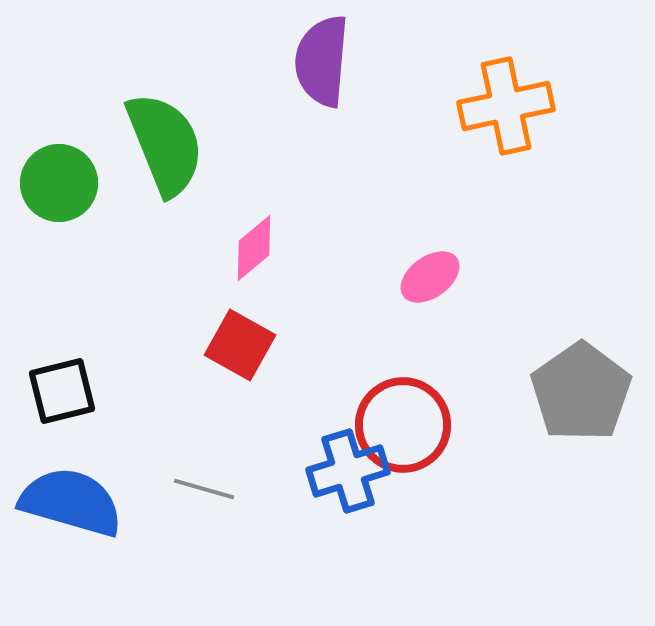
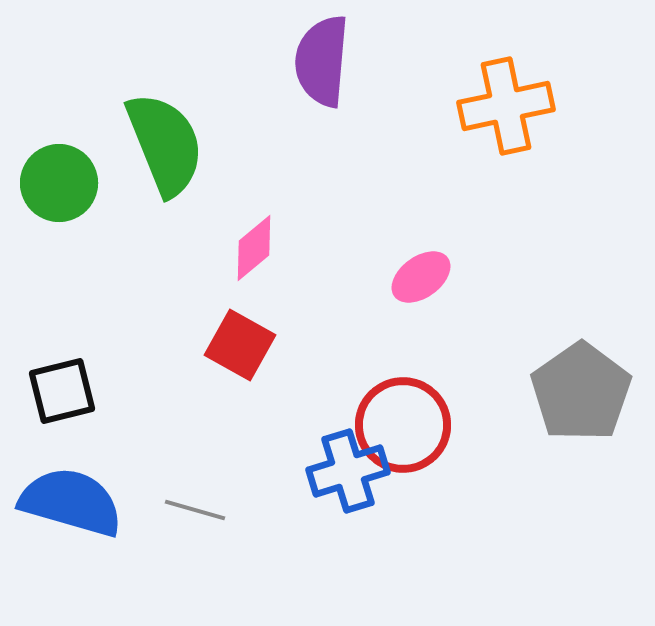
pink ellipse: moved 9 px left
gray line: moved 9 px left, 21 px down
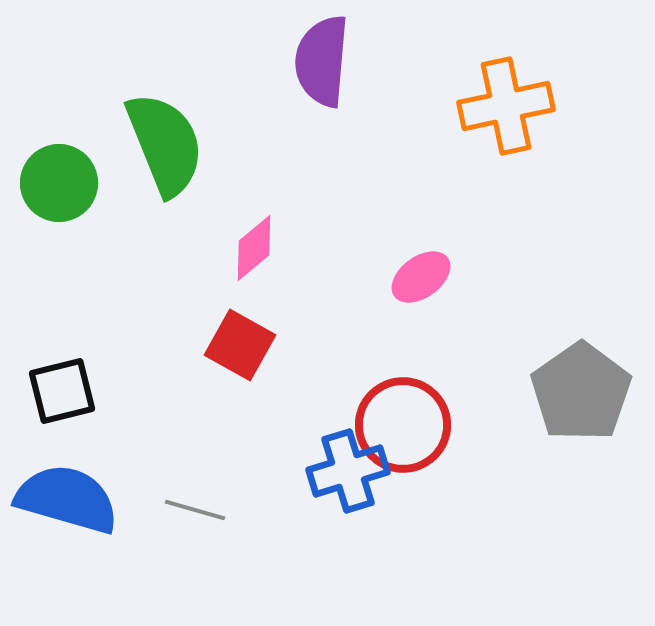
blue semicircle: moved 4 px left, 3 px up
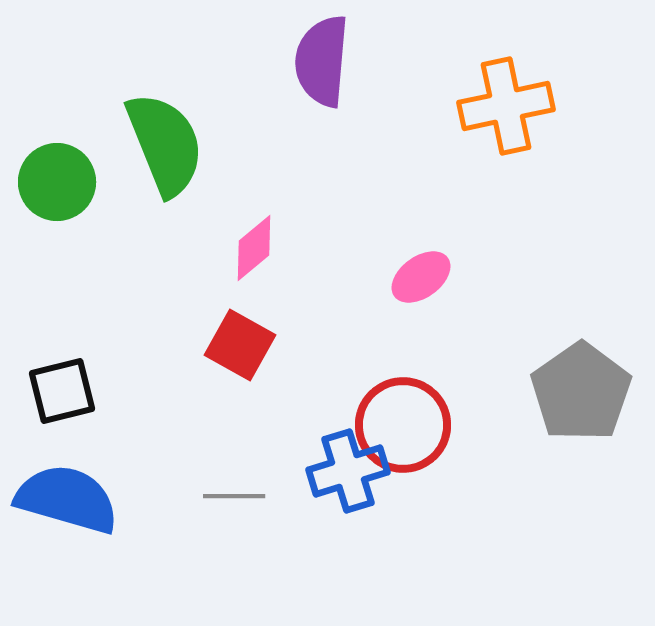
green circle: moved 2 px left, 1 px up
gray line: moved 39 px right, 14 px up; rotated 16 degrees counterclockwise
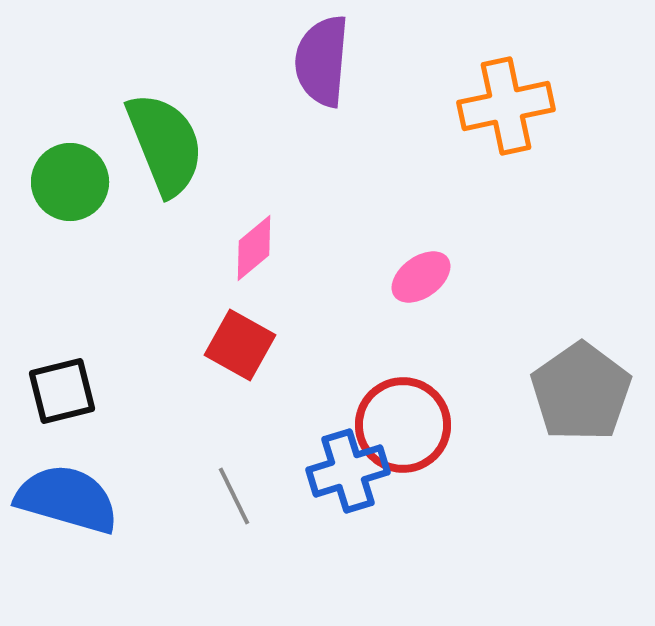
green circle: moved 13 px right
gray line: rotated 64 degrees clockwise
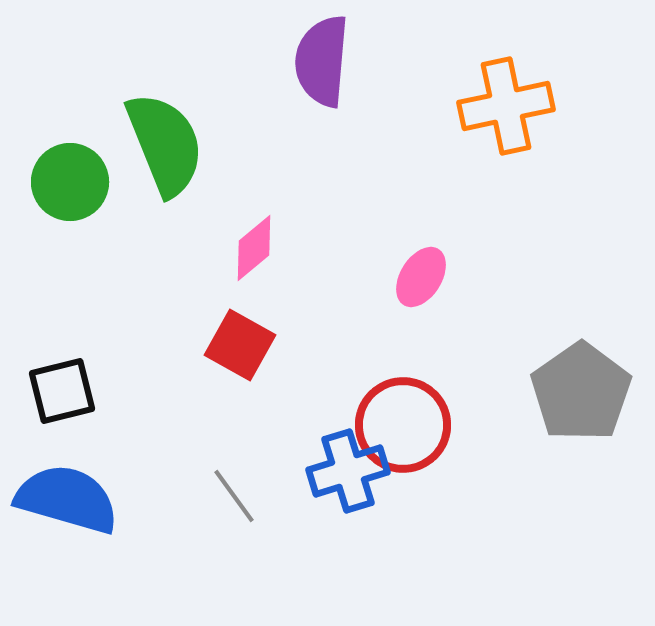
pink ellipse: rotated 22 degrees counterclockwise
gray line: rotated 10 degrees counterclockwise
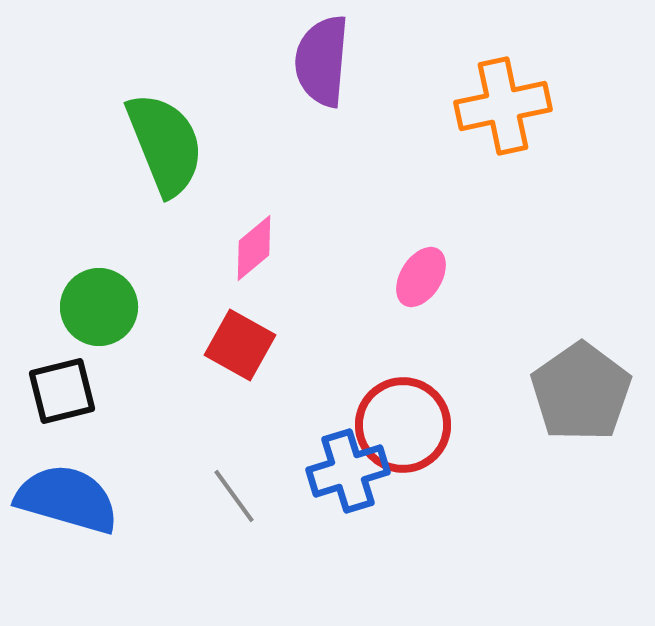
orange cross: moved 3 px left
green circle: moved 29 px right, 125 px down
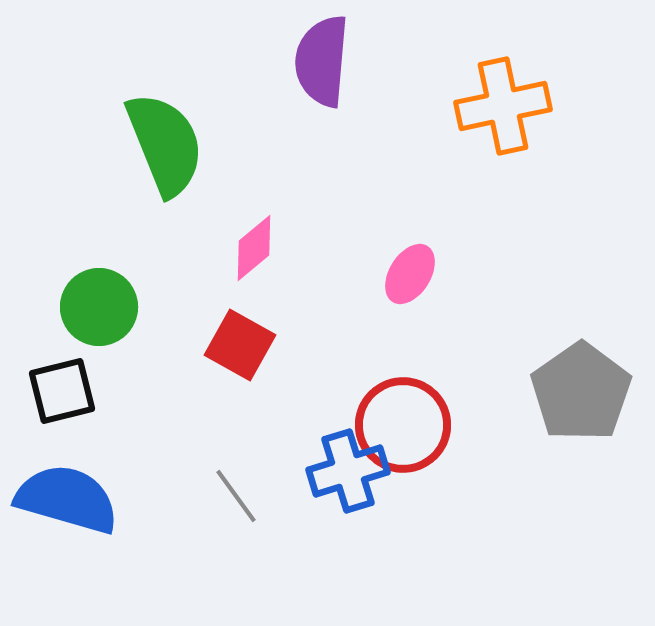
pink ellipse: moved 11 px left, 3 px up
gray line: moved 2 px right
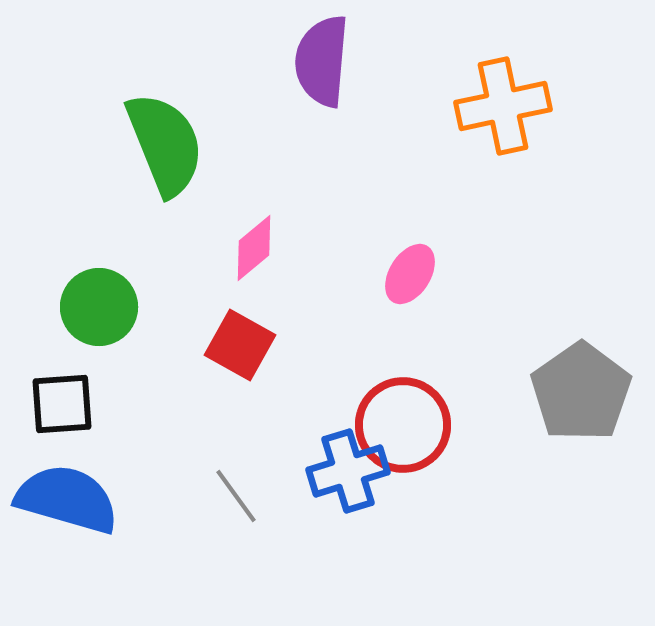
black square: moved 13 px down; rotated 10 degrees clockwise
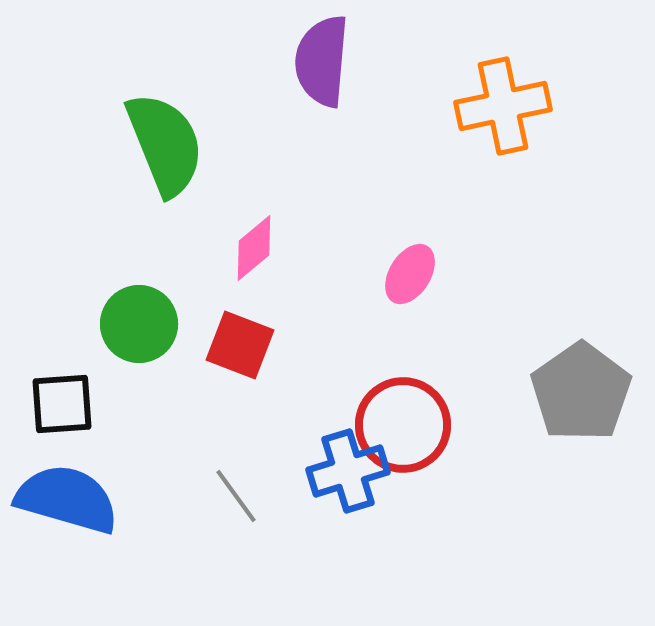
green circle: moved 40 px right, 17 px down
red square: rotated 8 degrees counterclockwise
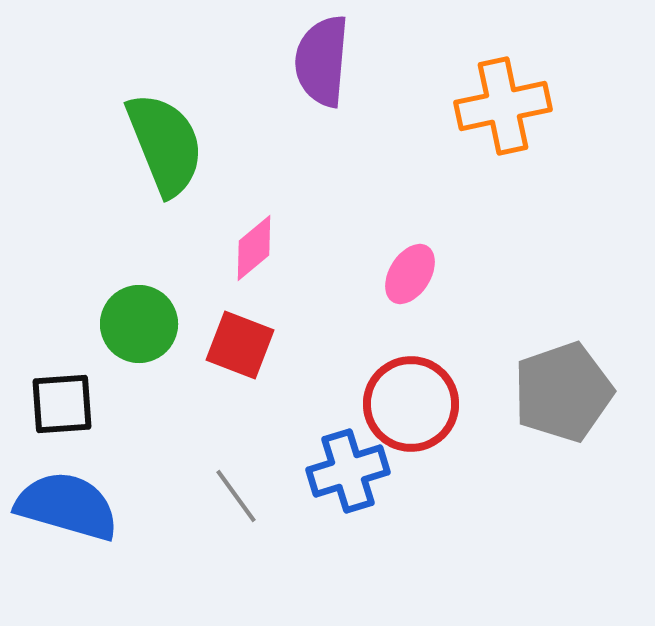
gray pentagon: moved 18 px left; rotated 16 degrees clockwise
red circle: moved 8 px right, 21 px up
blue semicircle: moved 7 px down
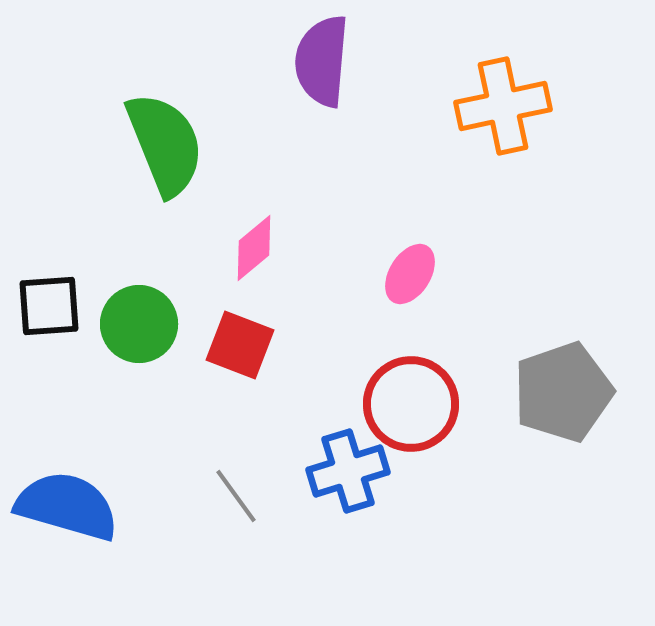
black square: moved 13 px left, 98 px up
